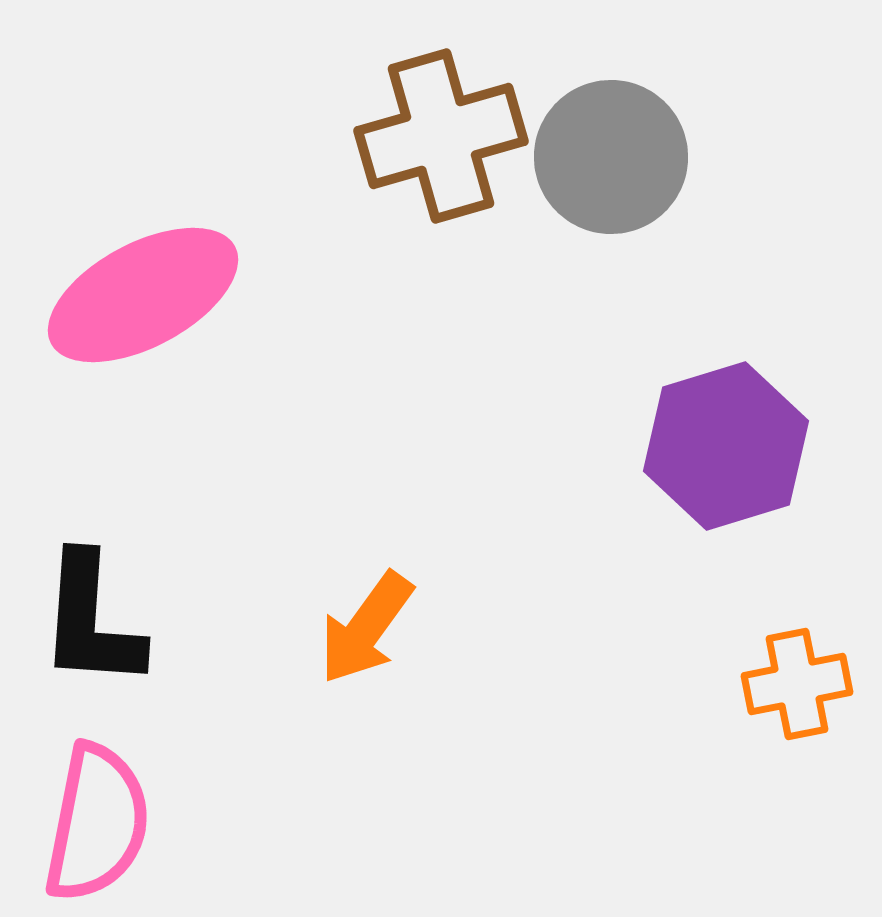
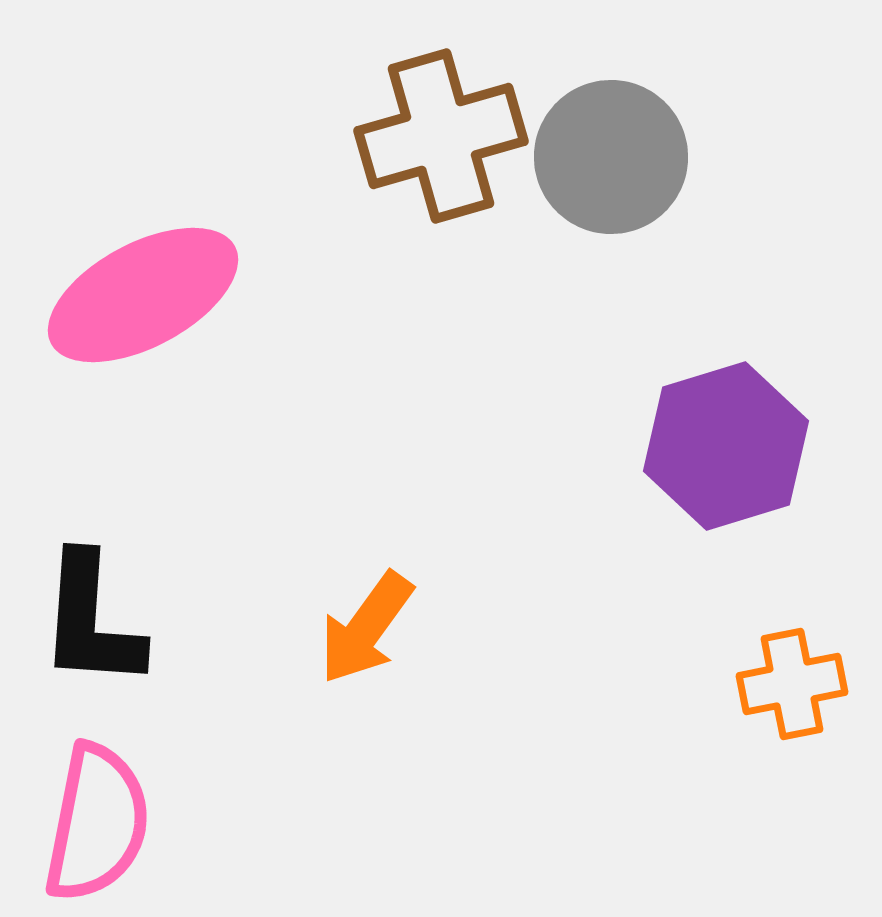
orange cross: moved 5 px left
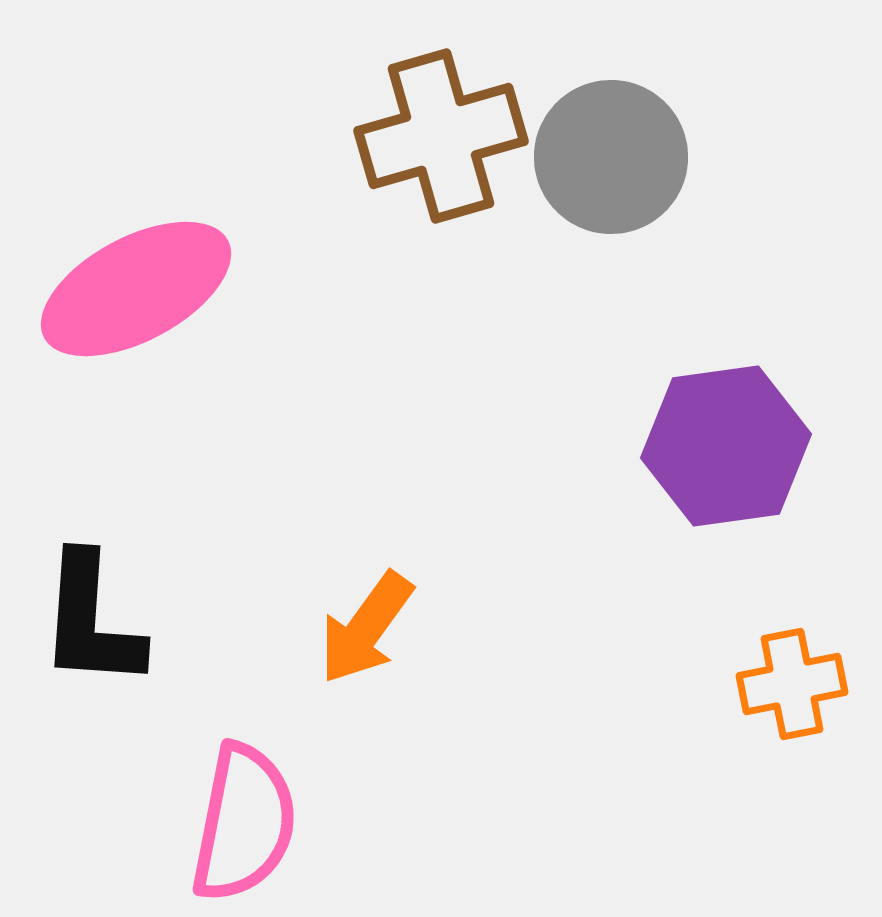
pink ellipse: moved 7 px left, 6 px up
purple hexagon: rotated 9 degrees clockwise
pink semicircle: moved 147 px right
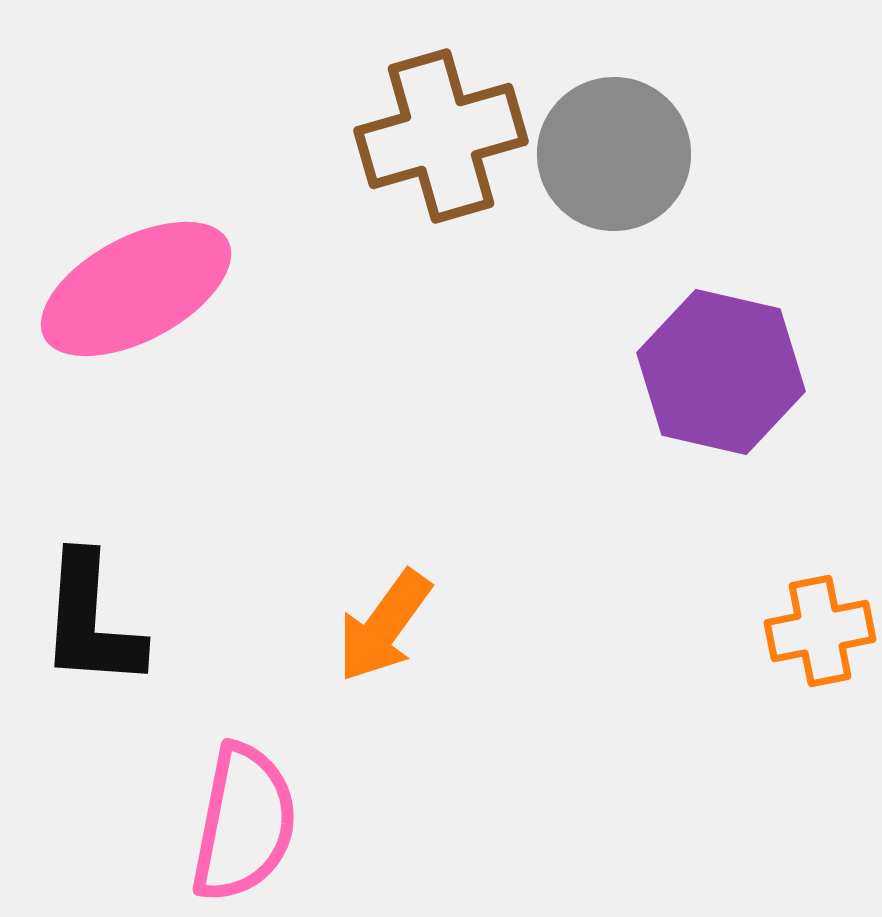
gray circle: moved 3 px right, 3 px up
purple hexagon: moved 5 px left, 74 px up; rotated 21 degrees clockwise
orange arrow: moved 18 px right, 2 px up
orange cross: moved 28 px right, 53 px up
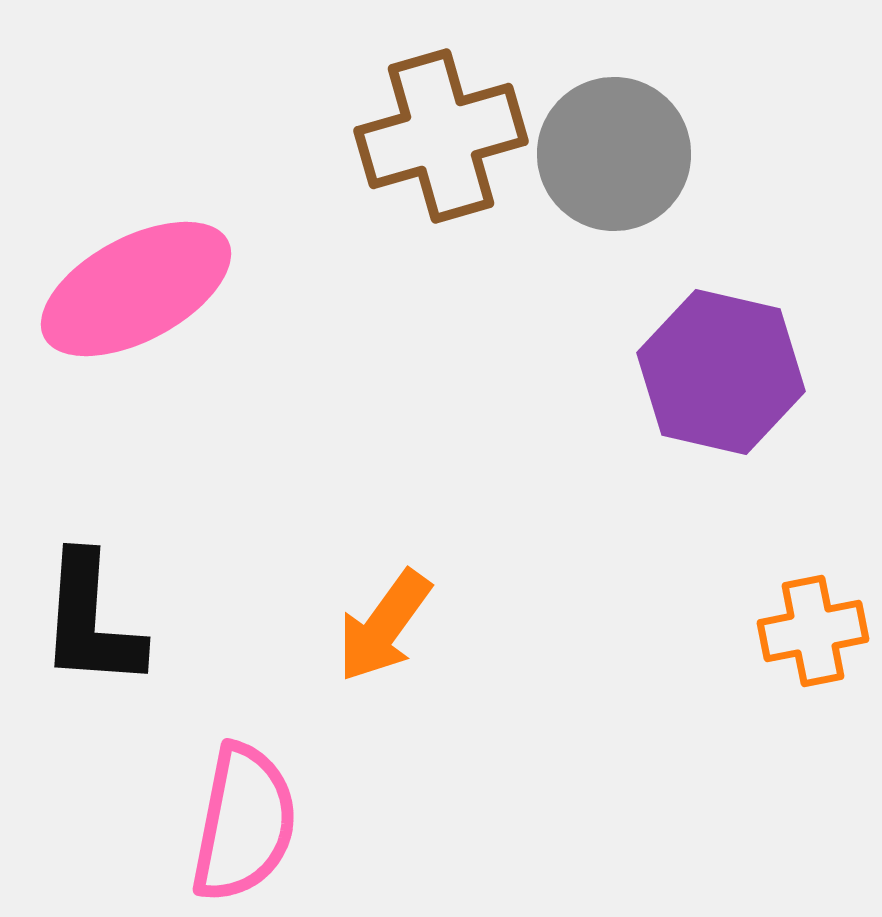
orange cross: moved 7 px left
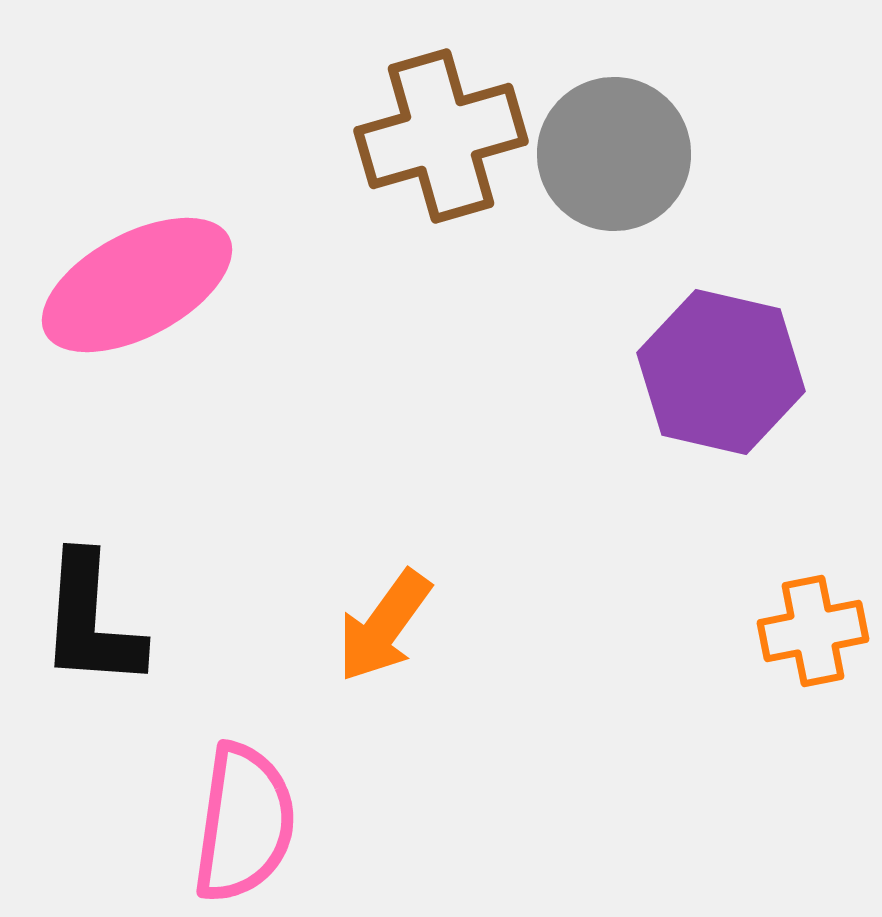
pink ellipse: moved 1 px right, 4 px up
pink semicircle: rotated 3 degrees counterclockwise
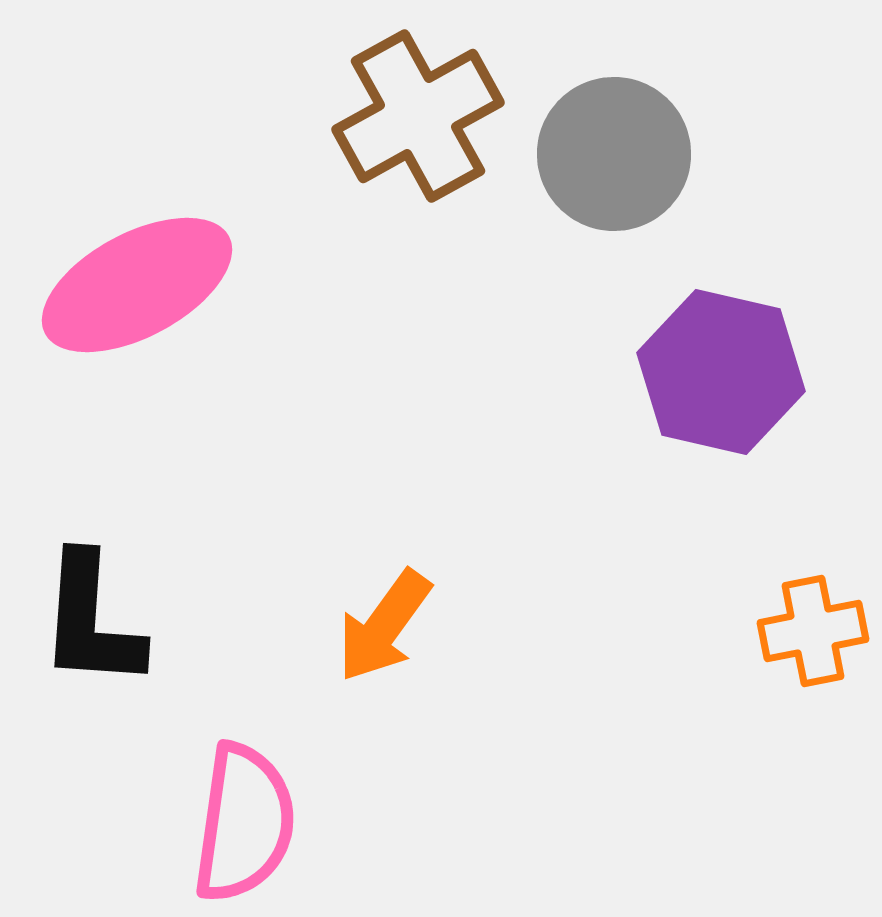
brown cross: moved 23 px left, 20 px up; rotated 13 degrees counterclockwise
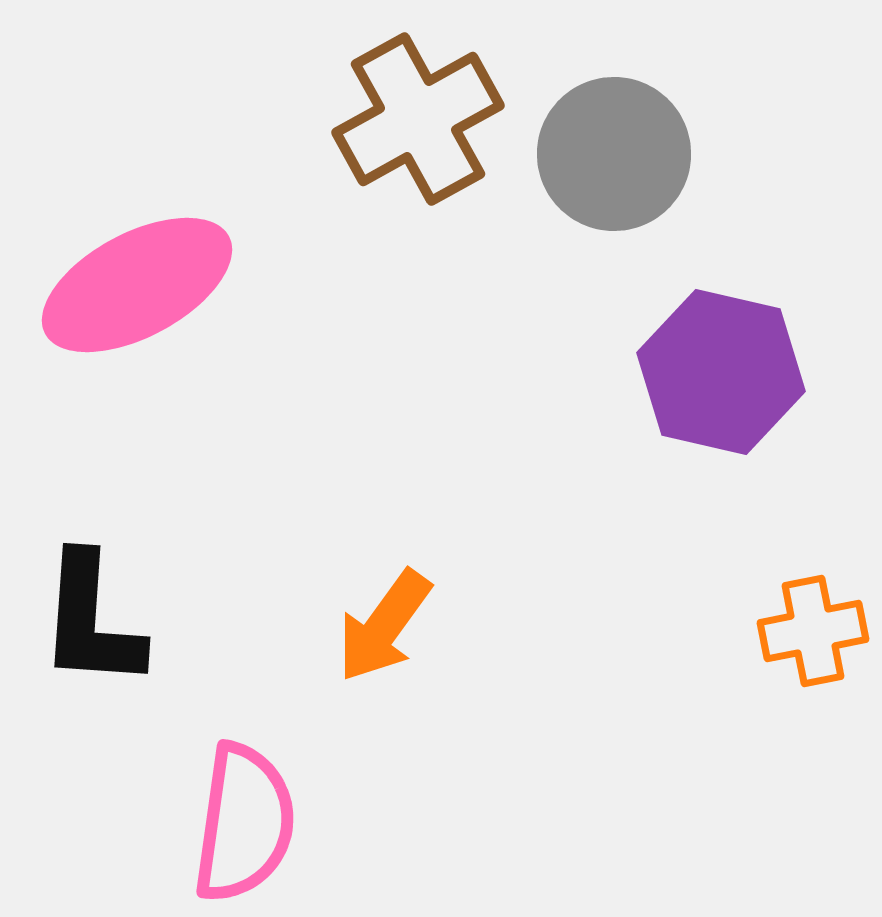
brown cross: moved 3 px down
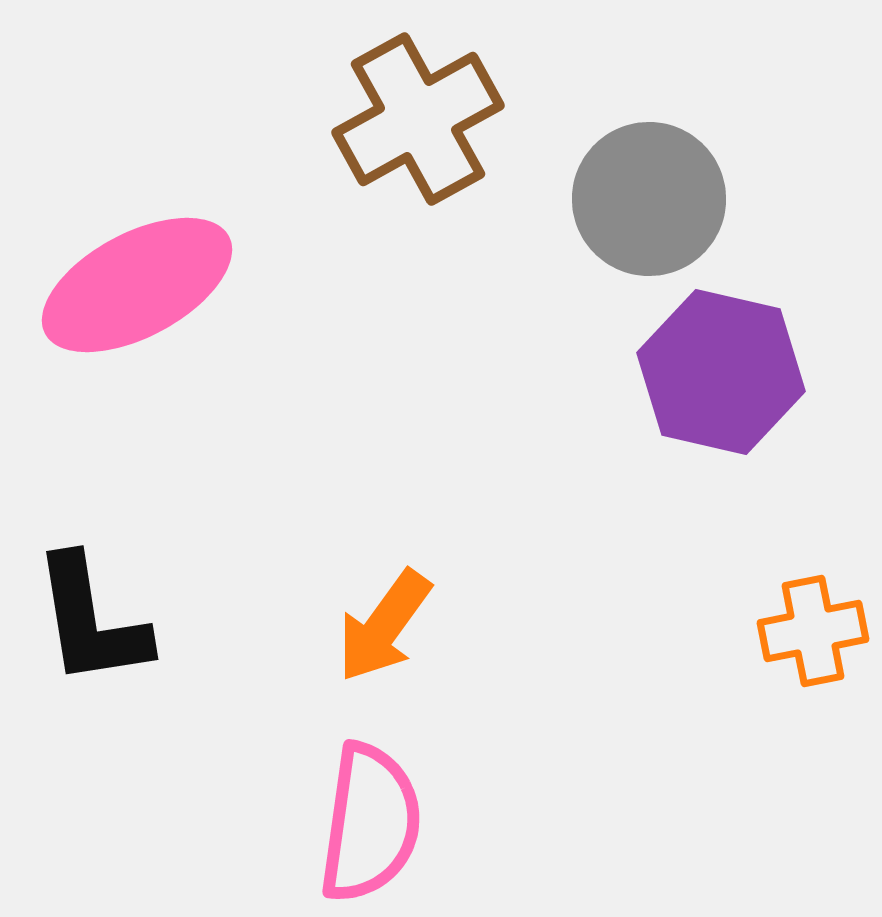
gray circle: moved 35 px right, 45 px down
black L-shape: rotated 13 degrees counterclockwise
pink semicircle: moved 126 px right
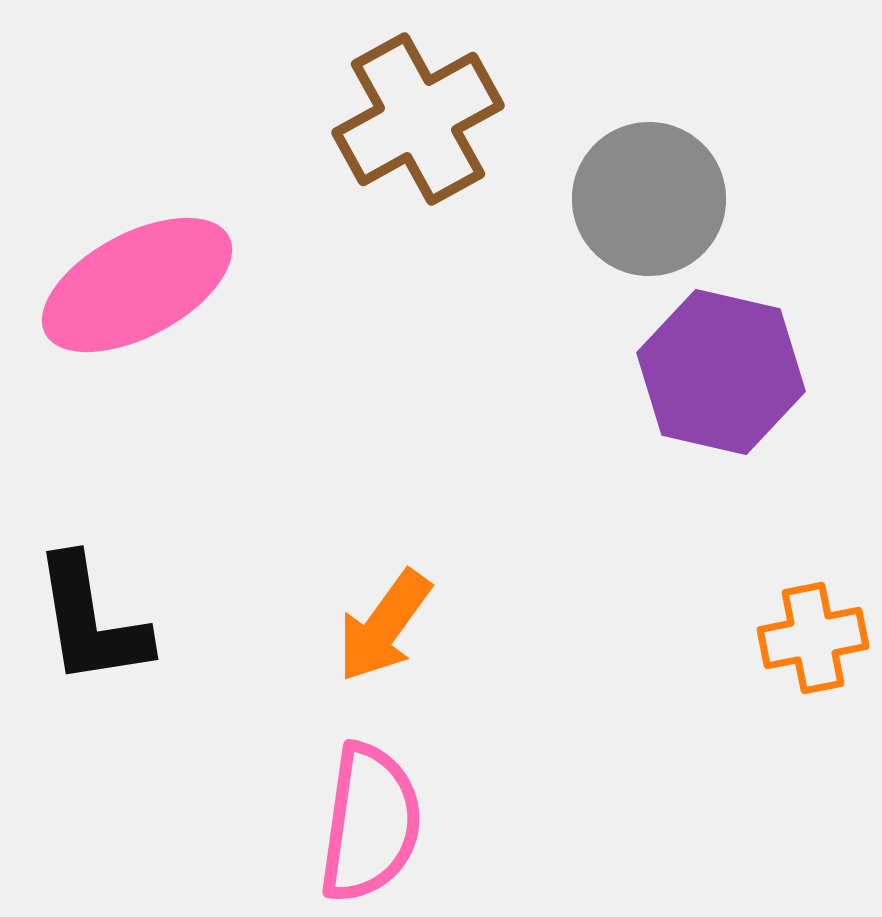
orange cross: moved 7 px down
